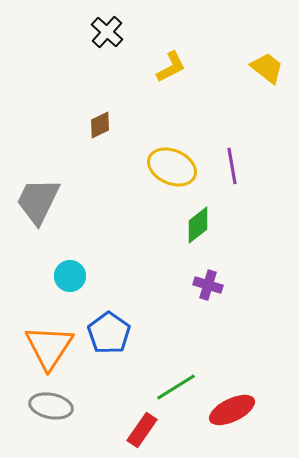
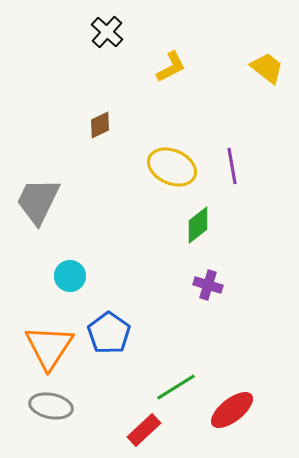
red ellipse: rotated 12 degrees counterclockwise
red rectangle: moved 2 px right; rotated 12 degrees clockwise
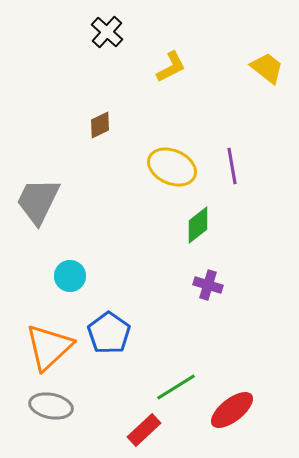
orange triangle: rotated 14 degrees clockwise
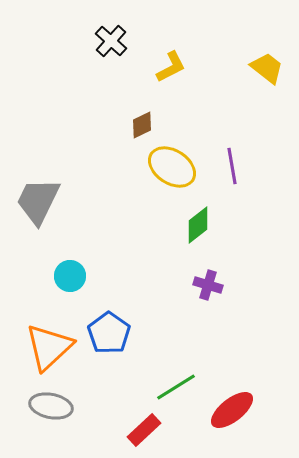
black cross: moved 4 px right, 9 px down
brown diamond: moved 42 px right
yellow ellipse: rotated 9 degrees clockwise
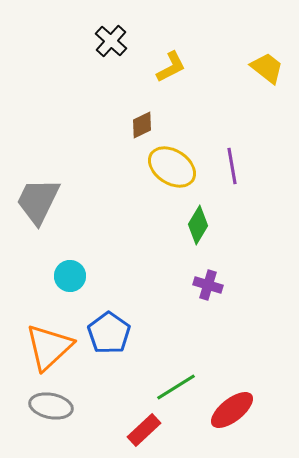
green diamond: rotated 21 degrees counterclockwise
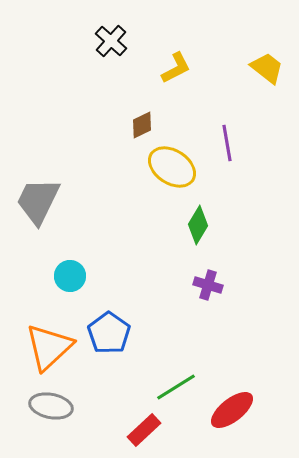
yellow L-shape: moved 5 px right, 1 px down
purple line: moved 5 px left, 23 px up
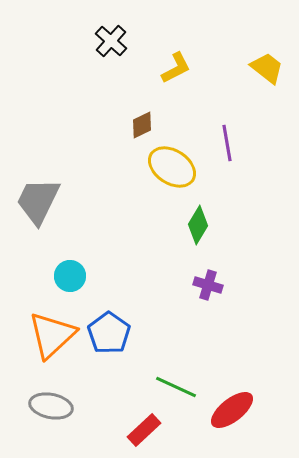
orange triangle: moved 3 px right, 12 px up
green line: rotated 57 degrees clockwise
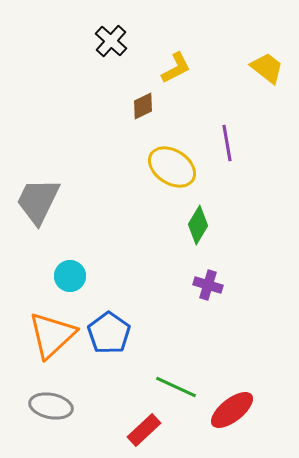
brown diamond: moved 1 px right, 19 px up
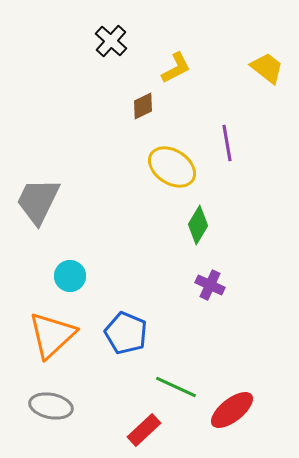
purple cross: moved 2 px right; rotated 8 degrees clockwise
blue pentagon: moved 17 px right; rotated 12 degrees counterclockwise
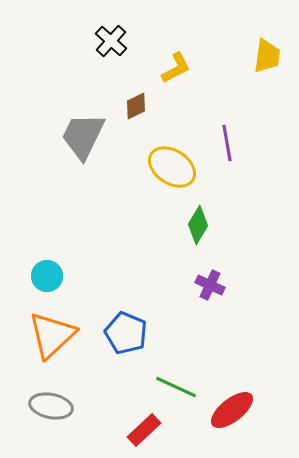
yellow trapezoid: moved 12 px up; rotated 60 degrees clockwise
brown diamond: moved 7 px left
gray trapezoid: moved 45 px right, 65 px up
cyan circle: moved 23 px left
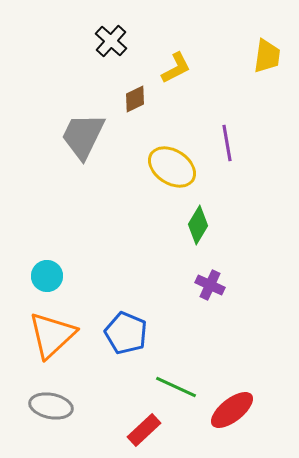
brown diamond: moved 1 px left, 7 px up
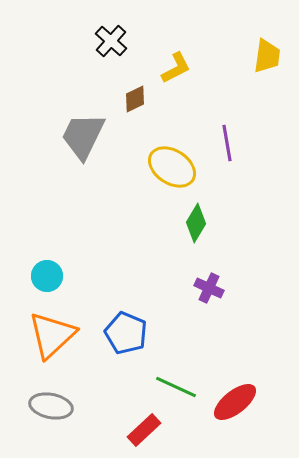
green diamond: moved 2 px left, 2 px up
purple cross: moved 1 px left, 3 px down
red ellipse: moved 3 px right, 8 px up
